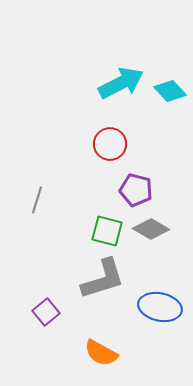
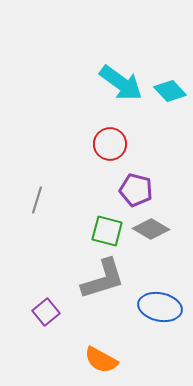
cyan arrow: rotated 63 degrees clockwise
orange semicircle: moved 7 px down
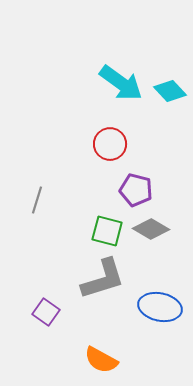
purple square: rotated 16 degrees counterclockwise
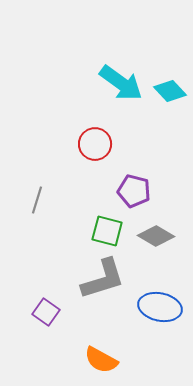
red circle: moved 15 px left
purple pentagon: moved 2 px left, 1 px down
gray diamond: moved 5 px right, 7 px down
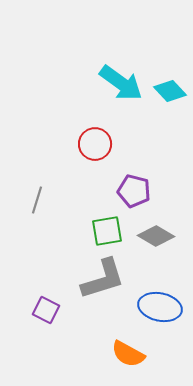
green square: rotated 24 degrees counterclockwise
purple square: moved 2 px up; rotated 8 degrees counterclockwise
orange semicircle: moved 27 px right, 6 px up
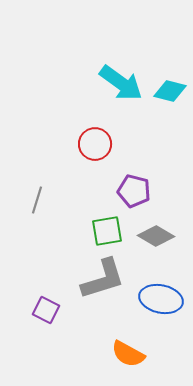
cyan diamond: rotated 32 degrees counterclockwise
blue ellipse: moved 1 px right, 8 px up
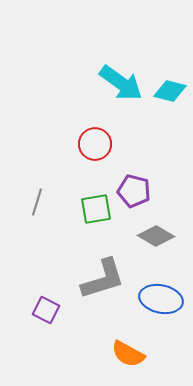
gray line: moved 2 px down
green square: moved 11 px left, 22 px up
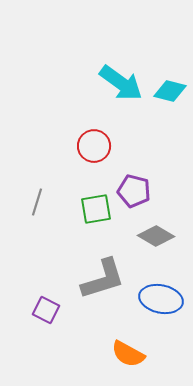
red circle: moved 1 px left, 2 px down
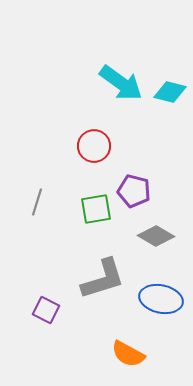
cyan diamond: moved 1 px down
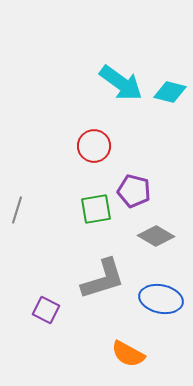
gray line: moved 20 px left, 8 px down
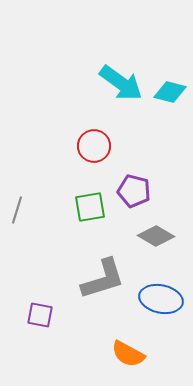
green square: moved 6 px left, 2 px up
purple square: moved 6 px left, 5 px down; rotated 16 degrees counterclockwise
